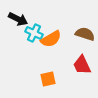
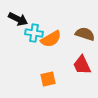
cyan cross: rotated 18 degrees counterclockwise
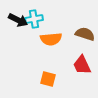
black arrow: moved 1 px down
cyan cross: moved 14 px up; rotated 18 degrees counterclockwise
orange semicircle: rotated 25 degrees clockwise
orange square: rotated 28 degrees clockwise
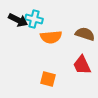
cyan cross: rotated 24 degrees clockwise
orange semicircle: moved 2 px up
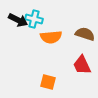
orange square: moved 3 px down
